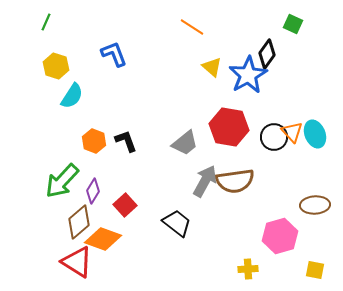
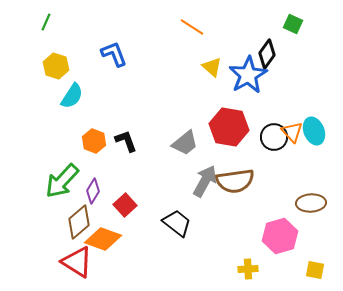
cyan ellipse: moved 1 px left, 3 px up
brown ellipse: moved 4 px left, 2 px up
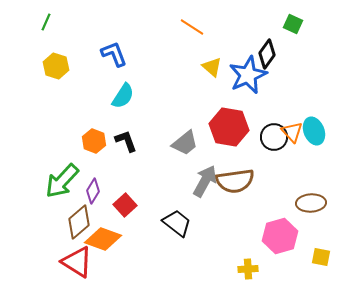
blue star: rotated 6 degrees clockwise
cyan semicircle: moved 51 px right
yellow square: moved 6 px right, 13 px up
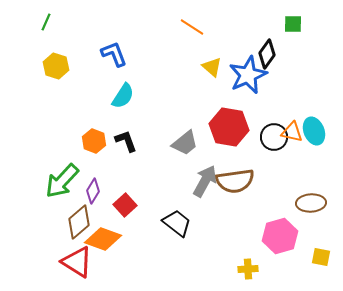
green square: rotated 24 degrees counterclockwise
orange triangle: rotated 35 degrees counterclockwise
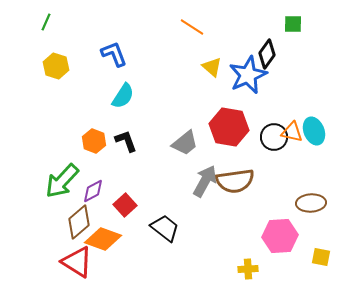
purple diamond: rotated 30 degrees clockwise
black trapezoid: moved 12 px left, 5 px down
pink hexagon: rotated 12 degrees clockwise
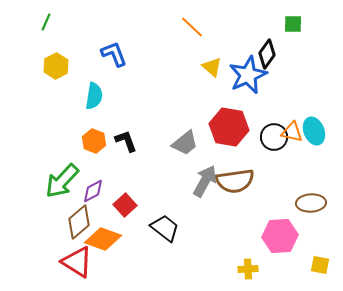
orange line: rotated 10 degrees clockwise
yellow hexagon: rotated 15 degrees clockwise
cyan semicircle: moved 29 px left; rotated 24 degrees counterclockwise
yellow square: moved 1 px left, 8 px down
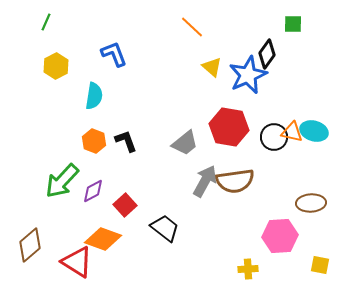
cyan ellipse: rotated 52 degrees counterclockwise
brown diamond: moved 49 px left, 23 px down
